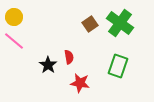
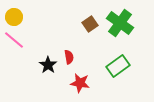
pink line: moved 1 px up
green rectangle: rotated 35 degrees clockwise
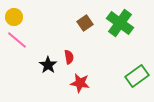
brown square: moved 5 px left, 1 px up
pink line: moved 3 px right
green rectangle: moved 19 px right, 10 px down
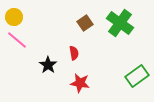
red semicircle: moved 5 px right, 4 px up
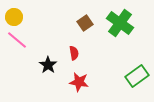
red star: moved 1 px left, 1 px up
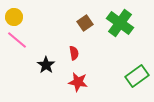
black star: moved 2 px left
red star: moved 1 px left
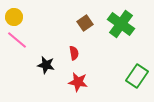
green cross: moved 1 px right, 1 px down
black star: rotated 24 degrees counterclockwise
green rectangle: rotated 20 degrees counterclockwise
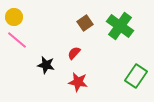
green cross: moved 1 px left, 2 px down
red semicircle: rotated 128 degrees counterclockwise
green rectangle: moved 1 px left
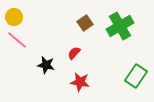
green cross: rotated 24 degrees clockwise
red star: moved 2 px right
